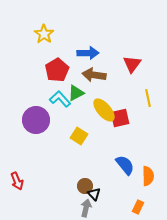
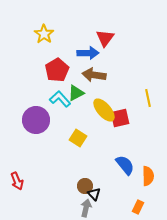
red triangle: moved 27 px left, 26 px up
yellow square: moved 1 px left, 2 px down
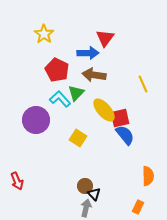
red pentagon: rotated 15 degrees counterclockwise
green triangle: rotated 18 degrees counterclockwise
yellow line: moved 5 px left, 14 px up; rotated 12 degrees counterclockwise
blue semicircle: moved 30 px up
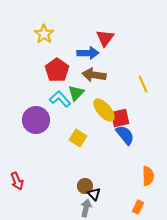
red pentagon: rotated 10 degrees clockwise
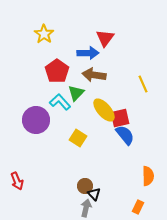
red pentagon: moved 1 px down
cyan L-shape: moved 3 px down
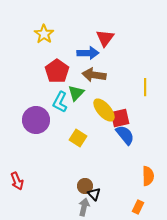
yellow line: moved 2 px right, 3 px down; rotated 24 degrees clockwise
cyan L-shape: rotated 110 degrees counterclockwise
gray arrow: moved 2 px left, 1 px up
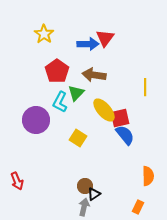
blue arrow: moved 9 px up
black triangle: rotated 40 degrees clockwise
